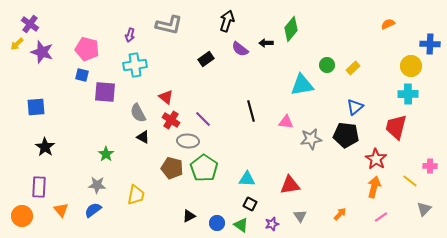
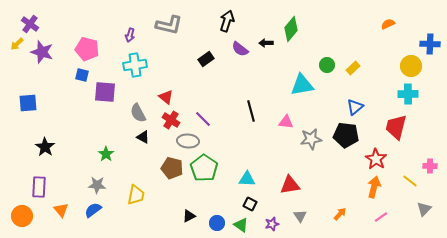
blue square at (36, 107): moved 8 px left, 4 px up
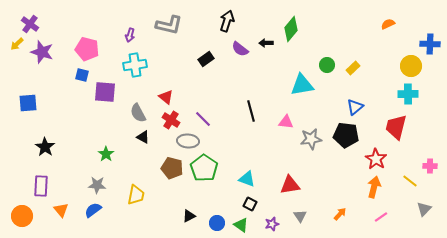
cyan triangle at (247, 179): rotated 18 degrees clockwise
purple rectangle at (39, 187): moved 2 px right, 1 px up
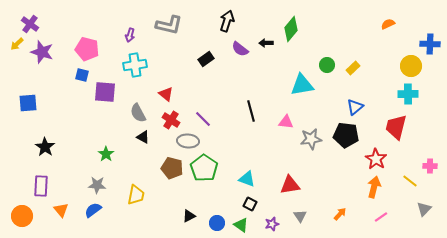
red triangle at (166, 97): moved 3 px up
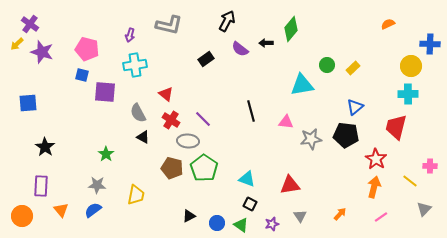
black arrow at (227, 21): rotated 10 degrees clockwise
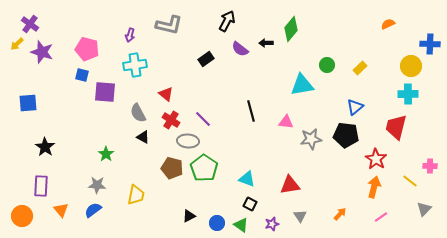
yellow rectangle at (353, 68): moved 7 px right
